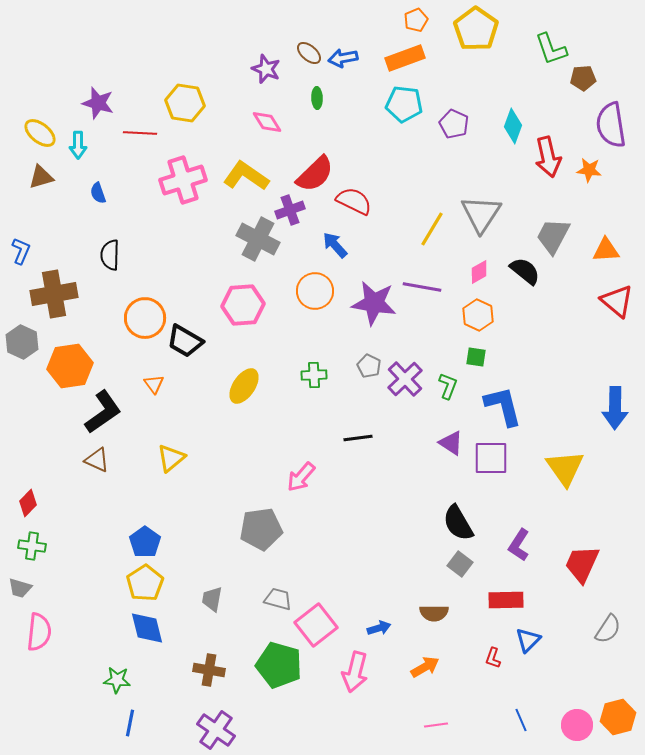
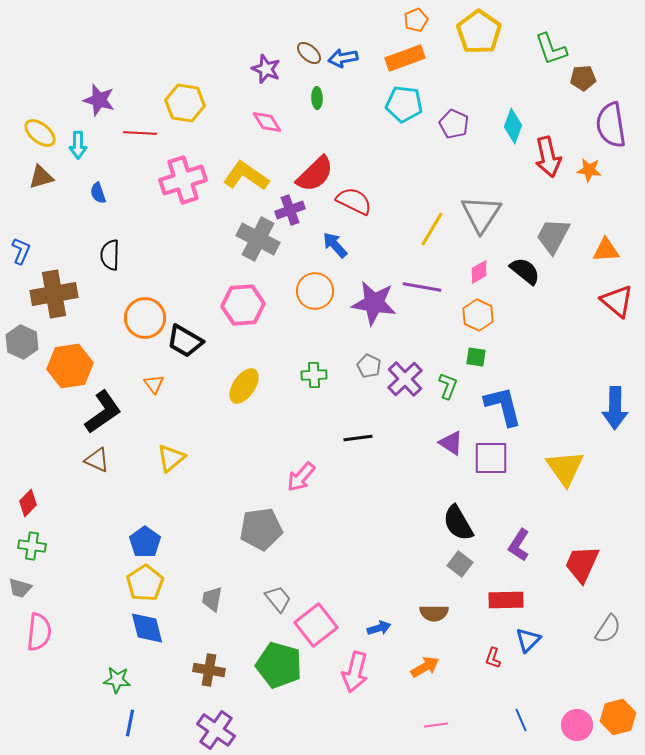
yellow pentagon at (476, 29): moved 3 px right, 3 px down
purple star at (98, 103): moved 1 px right, 3 px up
gray trapezoid at (278, 599): rotated 36 degrees clockwise
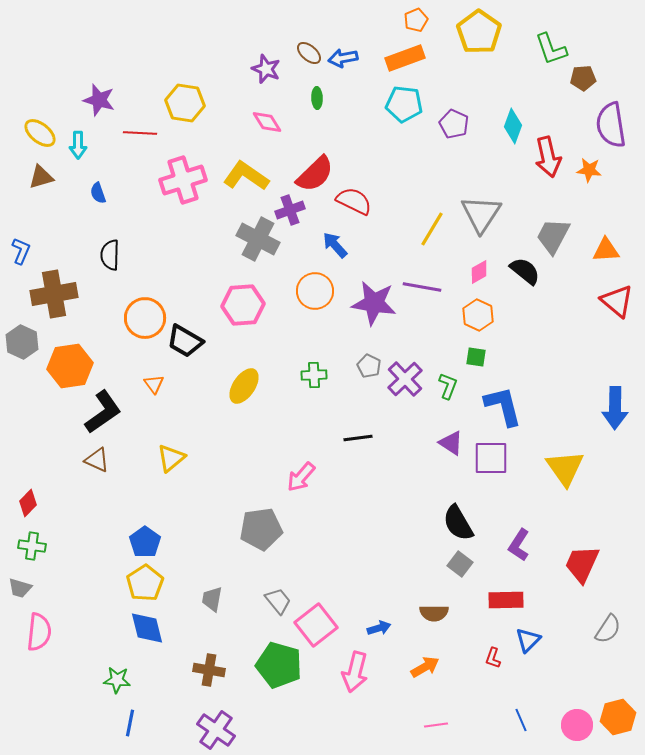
gray trapezoid at (278, 599): moved 2 px down
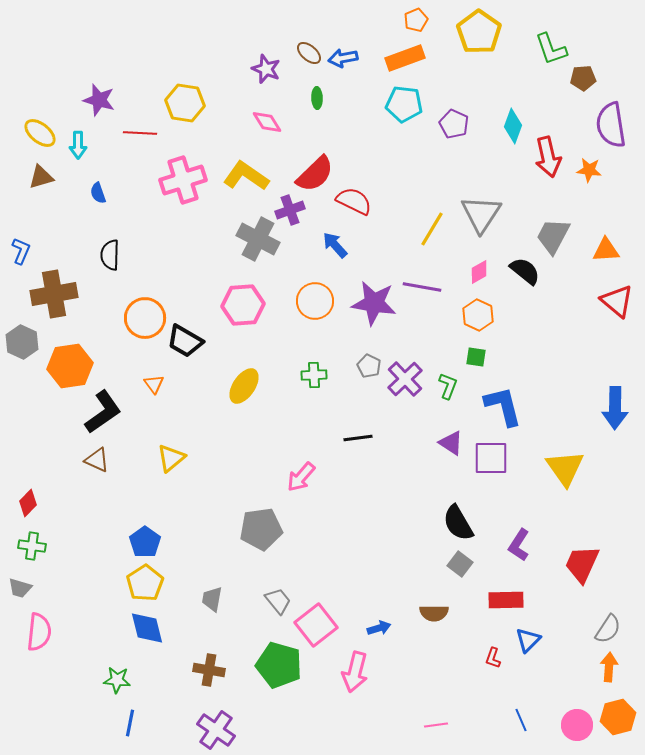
orange circle at (315, 291): moved 10 px down
orange arrow at (425, 667): moved 184 px right; rotated 56 degrees counterclockwise
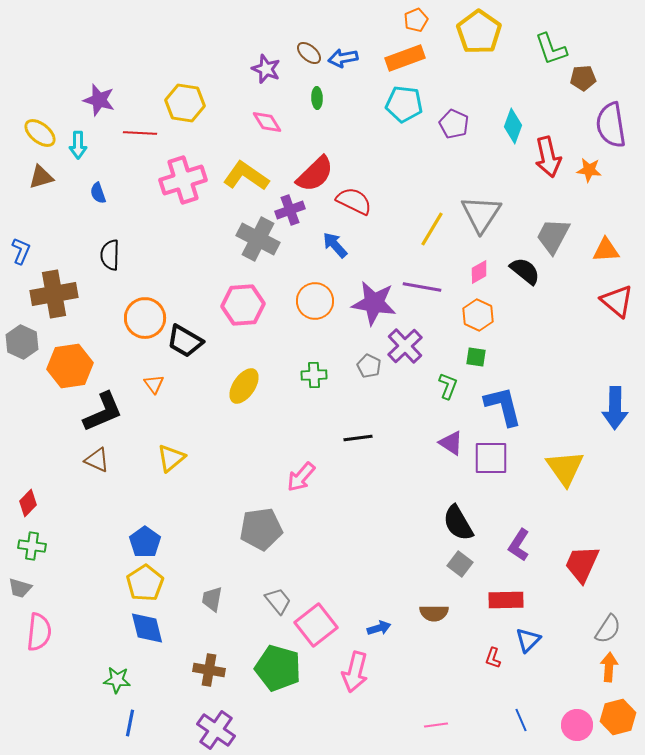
purple cross at (405, 379): moved 33 px up
black L-shape at (103, 412): rotated 12 degrees clockwise
green pentagon at (279, 665): moved 1 px left, 3 px down
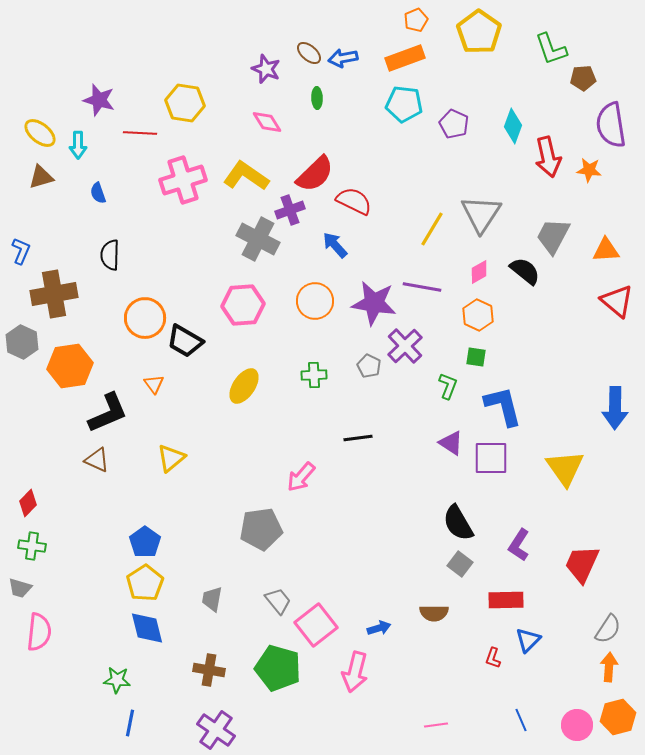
black L-shape at (103, 412): moved 5 px right, 1 px down
